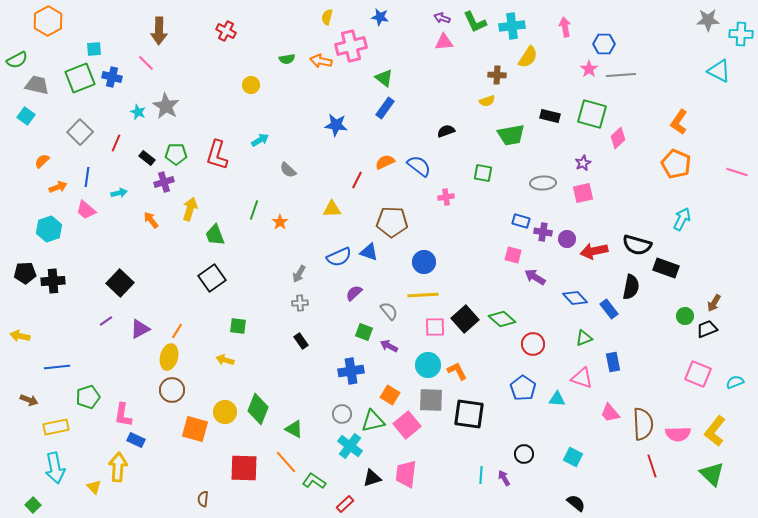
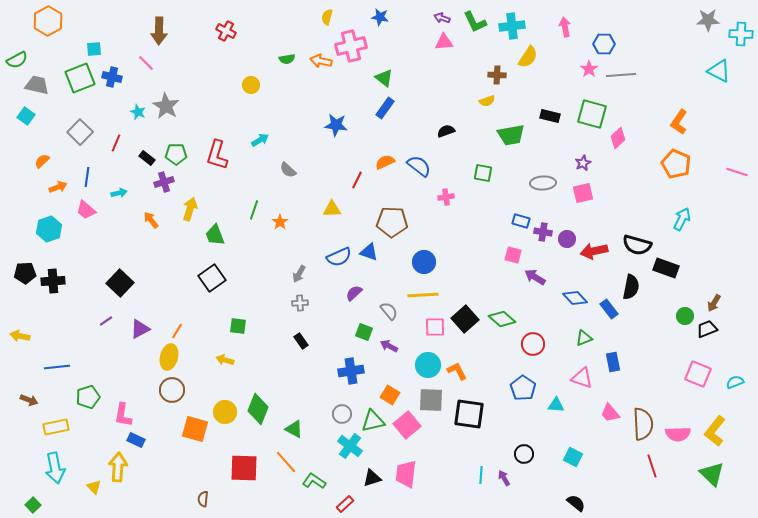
cyan triangle at (557, 399): moved 1 px left, 6 px down
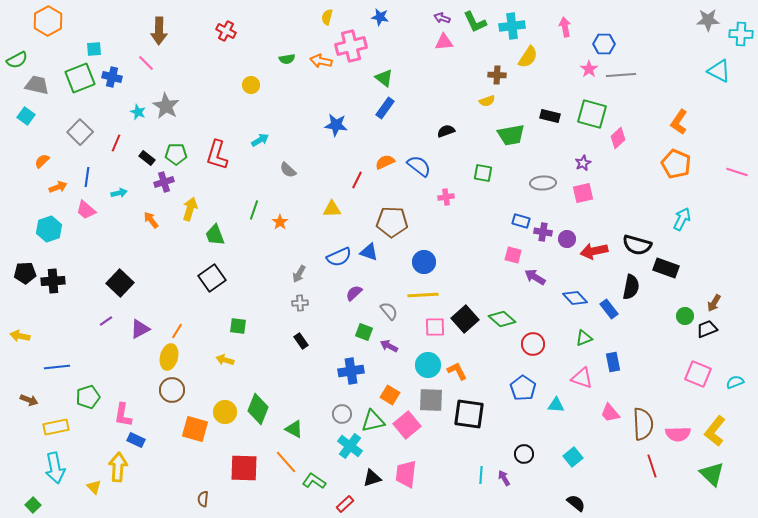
cyan square at (573, 457): rotated 24 degrees clockwise
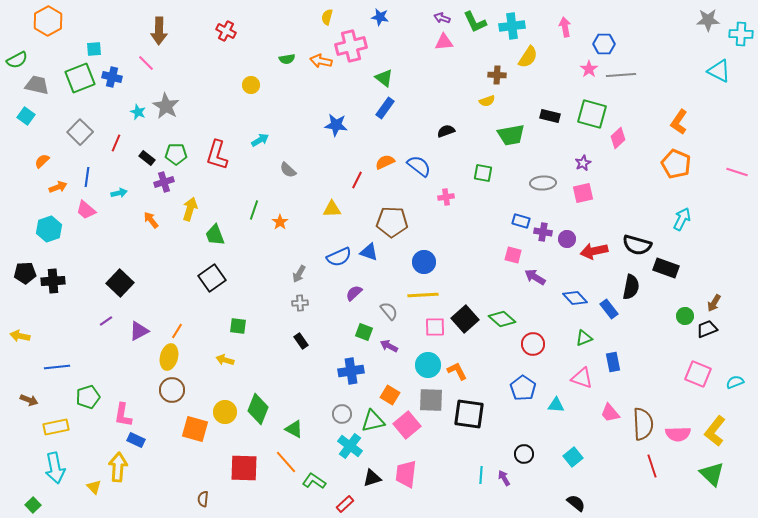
purple triangle at (140, 329): moved 1 px left, 2 px down
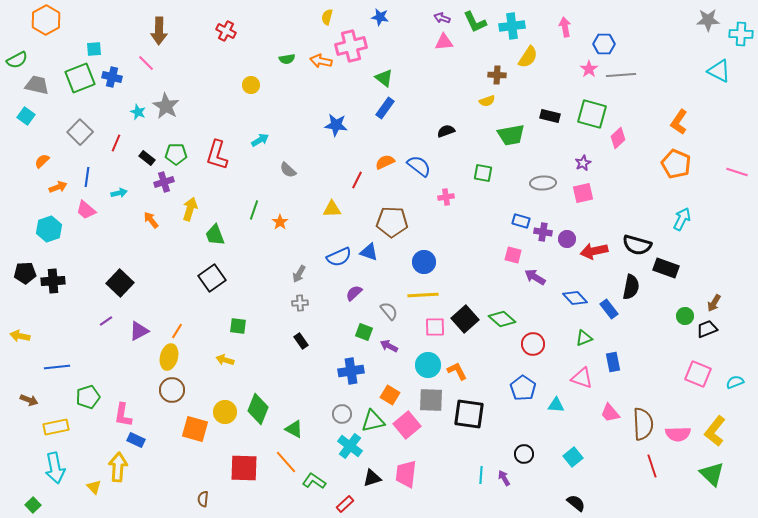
orange hexagon at (48, 21): moved 2 px left, 1 px up
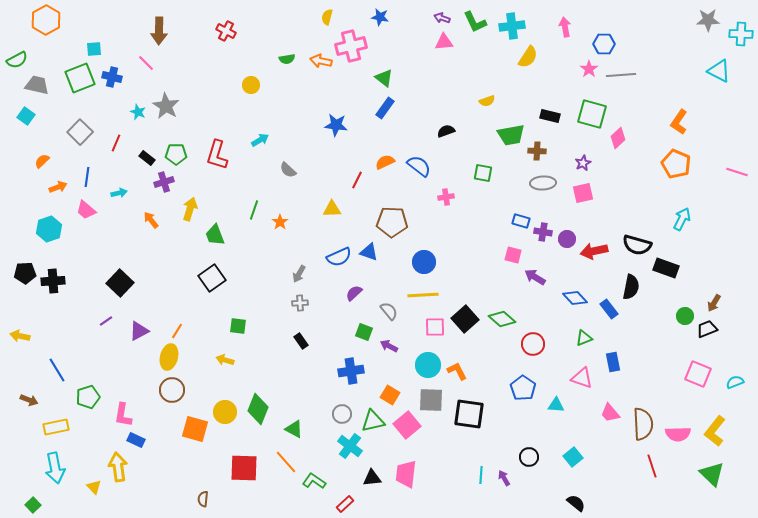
brown cross at (497, 75): moved 40 px right, 76 px down
blue line at (57, 367): moved 3 px down; rotated 65 degrees clockwise
black circle at (524, 454): moved 5 px right, 3 px down
yellow arrow at (118, 467): rotated 12 degrees counterclockwise
black triangle at (372, 478): rotated 12 degrees clockwise
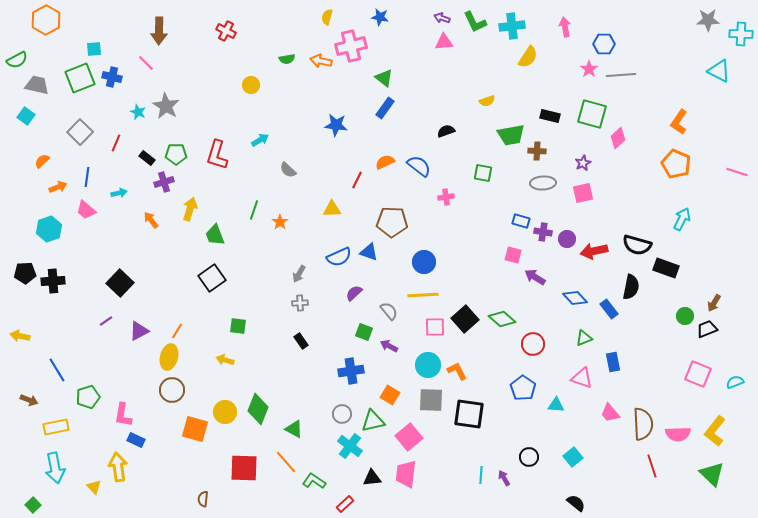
pink square at (407, 425): moved 2 px right, 12 px down
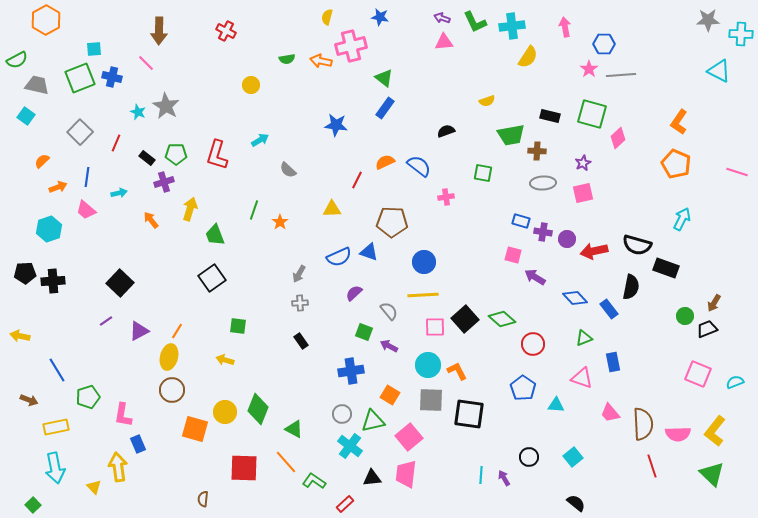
blue rectangle at (136, 440): moved 2 px right, 4 px down; rotated 42 degrees clockwise
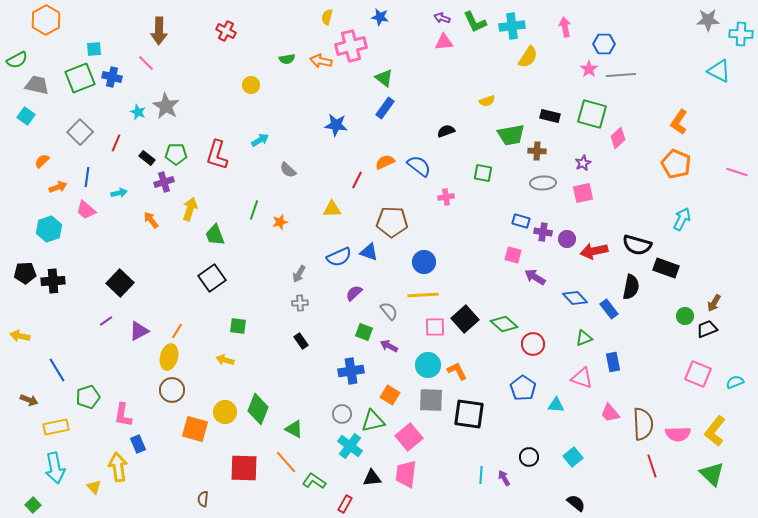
orange star at (280, 222): rotated 21 degrees clockwise
green diamond at (502, 319): moved 2 px right, 5 px down
red rectangle at (345, 504): rotated 18 degrees counterclockwise
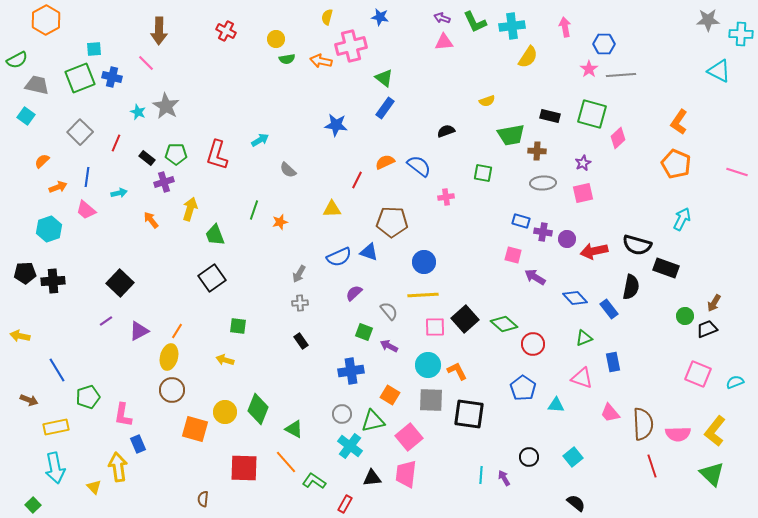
yellow circle at (251, 85): moved 25 px right, 46 px up
